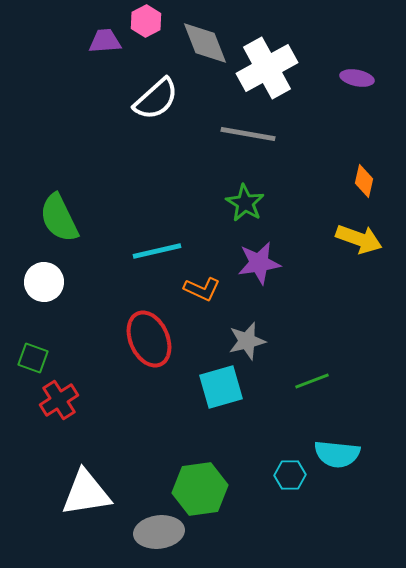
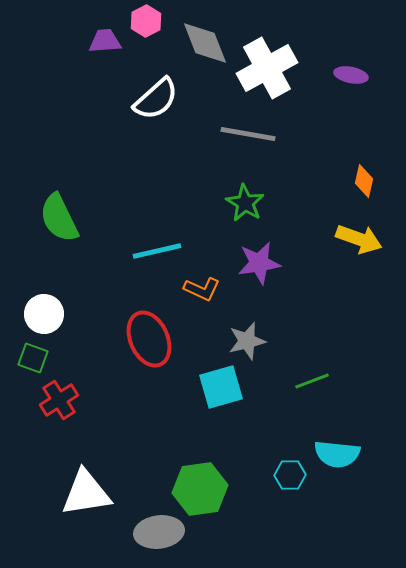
purple ellipse: moved 6 px left, 3 px up
white circle: moved 32 px down
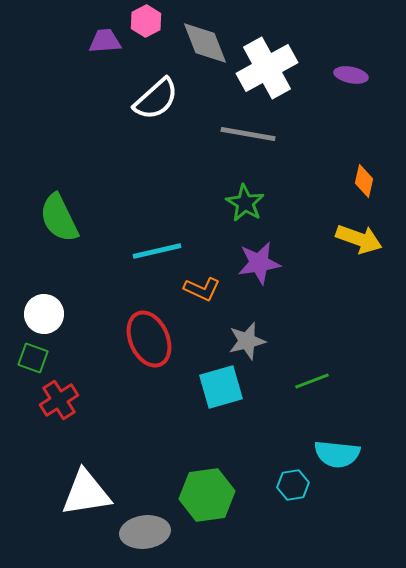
cyan hexagon: moved 3 px right, 10 px down; rotated 8 degrees counterclockwise
green hexagon: moved 7 px right, 6 px down
gray ellipse: moved 14 px left
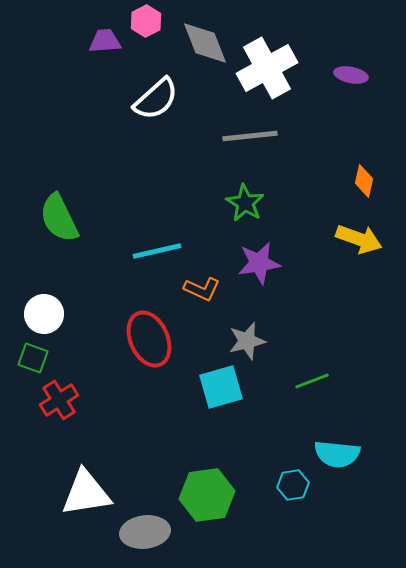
gray line: moved 2 px right, 2 px down; rotated 16 degrees counterclockwise
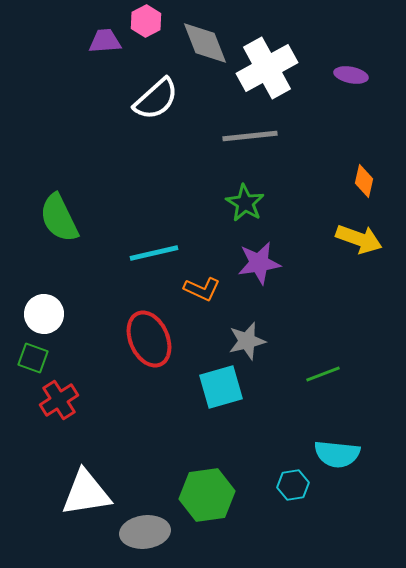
cyan line: moved 3 px left, 2 px down
green line: moved 11 px right, 7 px up
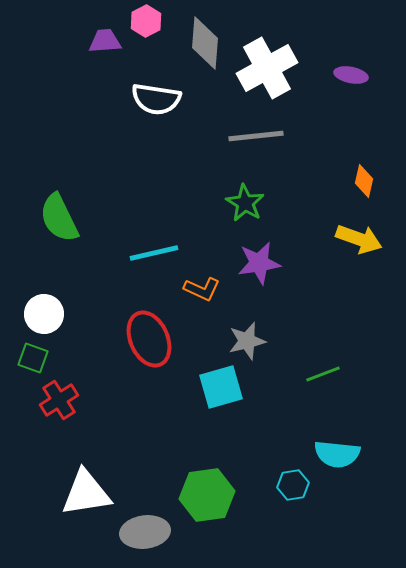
gray diamond: rotated 26 degrees clockwise
white semicircle: rotated 51 degrees clockwise
gray line: moved 6 px right
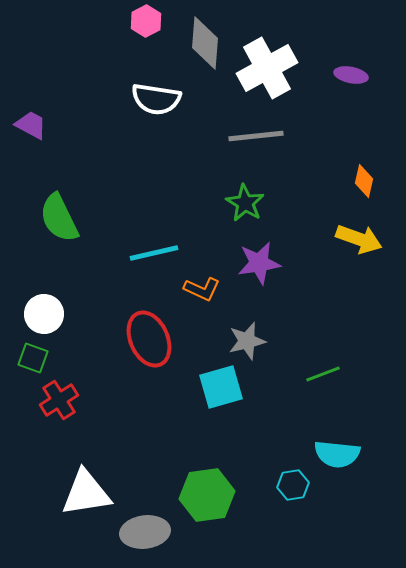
purple trapezoid: moved 74 px left, 84 px down; rotated 32 degrees clockwise
